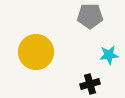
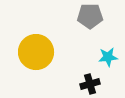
cyan star: moved 1 px left, 2 px down
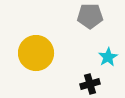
yellow circle: moved 1 px down
cyan star: rotated 24 degrees counterclockwise
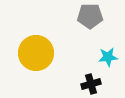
cyan star: rotated 24 degrees clockwise
black cross: moved 1 px right
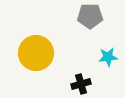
black cross: moved 10 px left
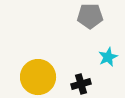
yellow circle: moved 2 px right, 24 px down
cyan star: rotated 18 degrees counterclockwise
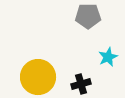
gray pentagon: moved 2 px left
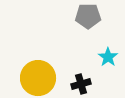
cyan star: rotated 12 degrees counterclockwise
yellow circle: moved 1 px down
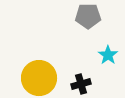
cyan star: moved 2 px up
yellow circle: moved 1 px right
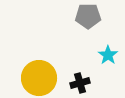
black cross: moved 1 px left, 1 px up
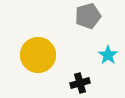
gray pentagon: rotated 15 degrees counterclockwise
yellow circle: moved 1 px left, 23 px up
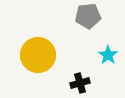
gray pentagon: rotated 10 degrees clockwise
